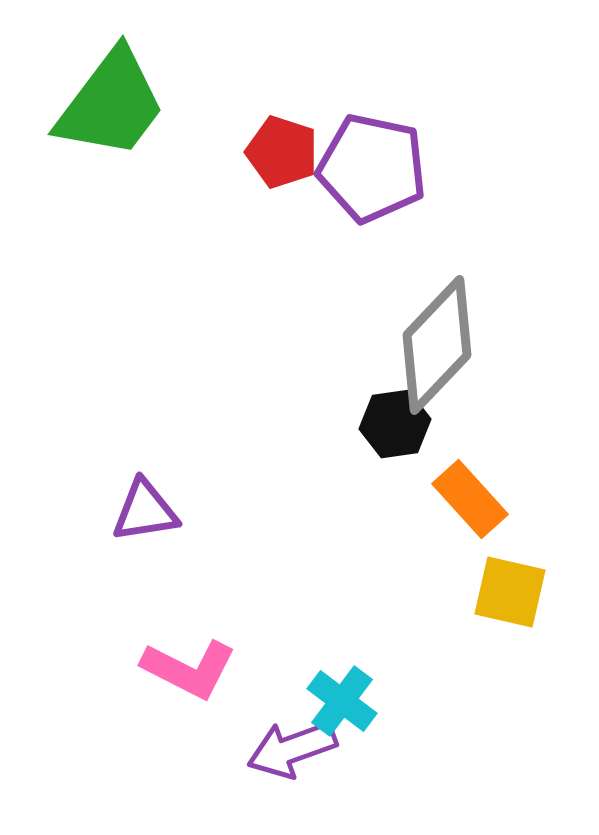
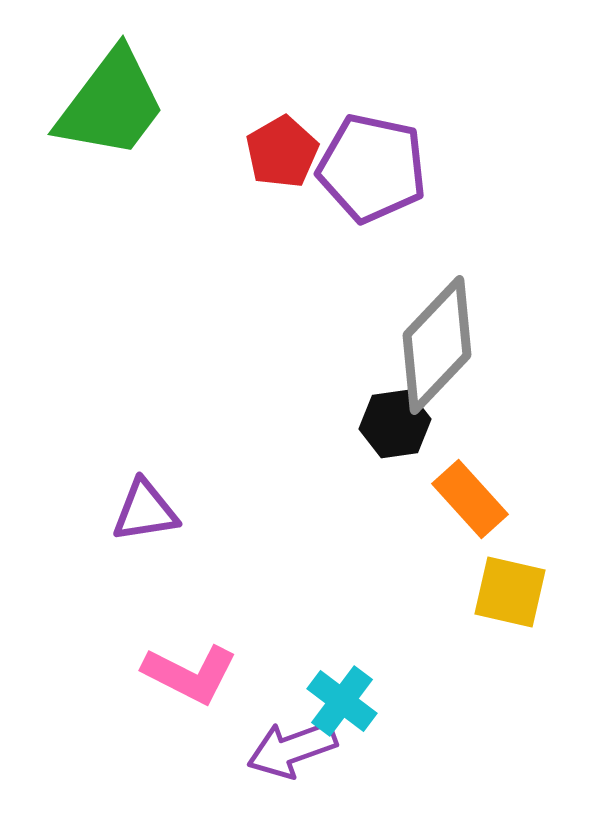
red pentagon: rotated 24 degrees clockwise
pink L-shape: moved 1 px right, 5 px down
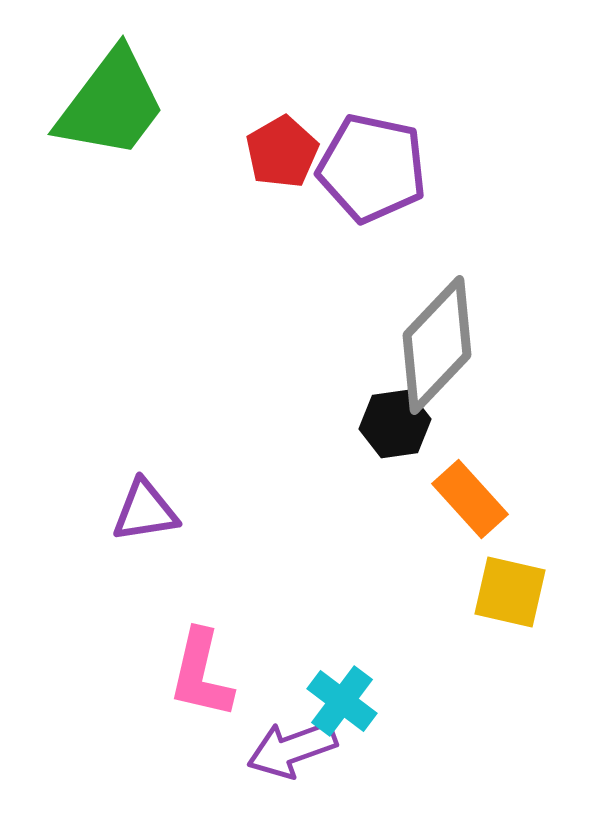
pink L-shape: moved 11 px right; rotated 76 degrees clockwise
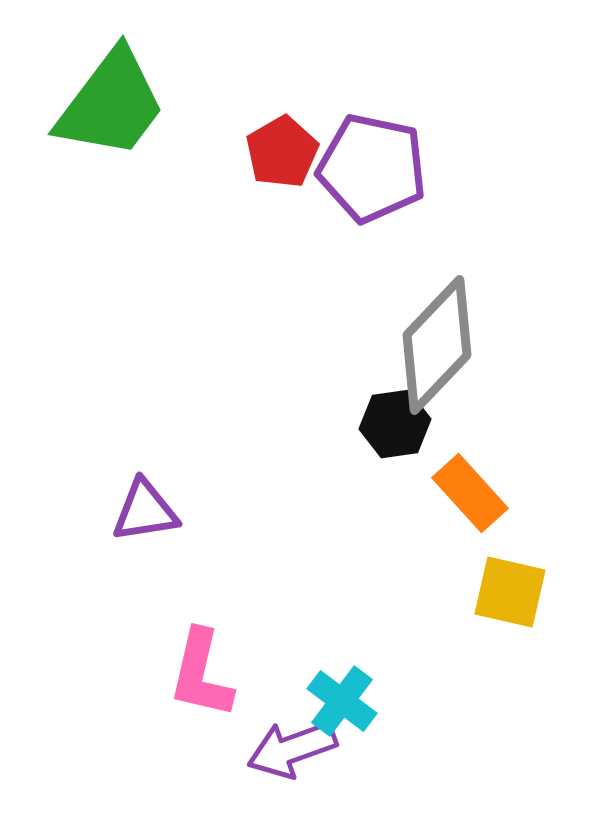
orange rectangle: moved 6 px up
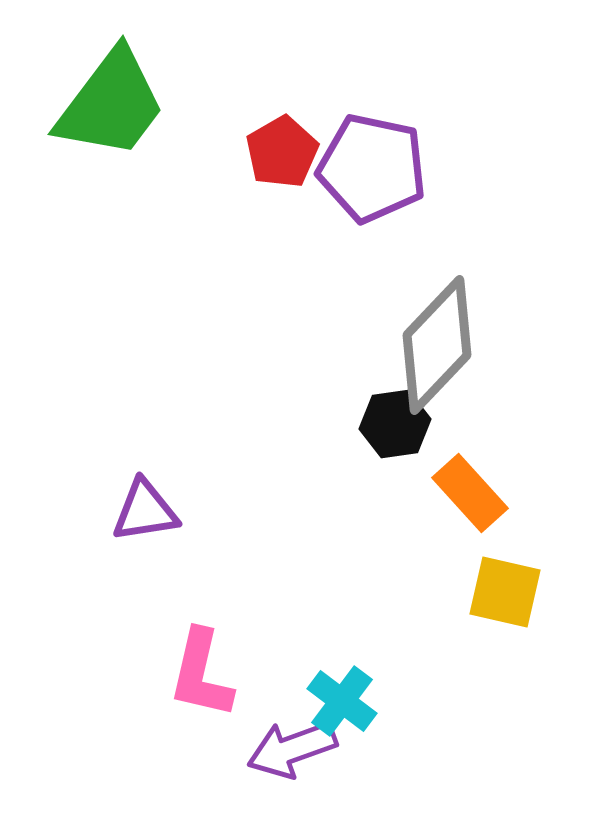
yellow square: moved 5 px left
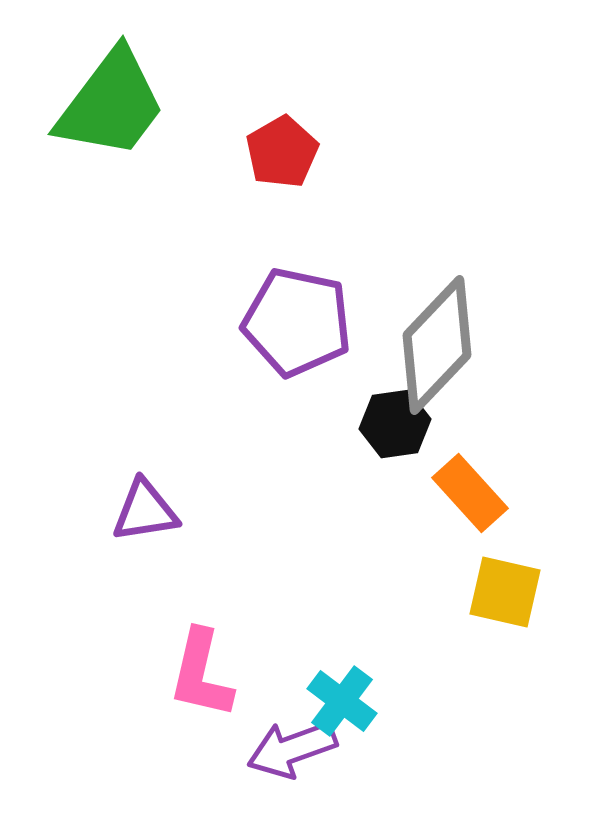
purple pentagon: moved 75 px left, 154 px down
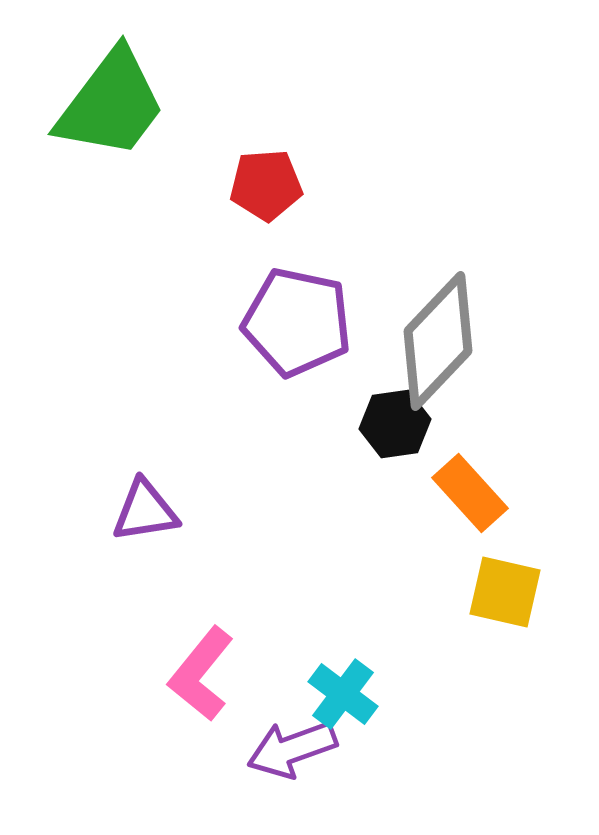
red pentagon: moved 16 px left, 33 px down; rotated 26 degrees clockwise
gray diamond: moved 1 px right, 4 px up
pink L-shape: rotated 26 degrees clockwise
cyan cross: moved 1 px right, 7 px up
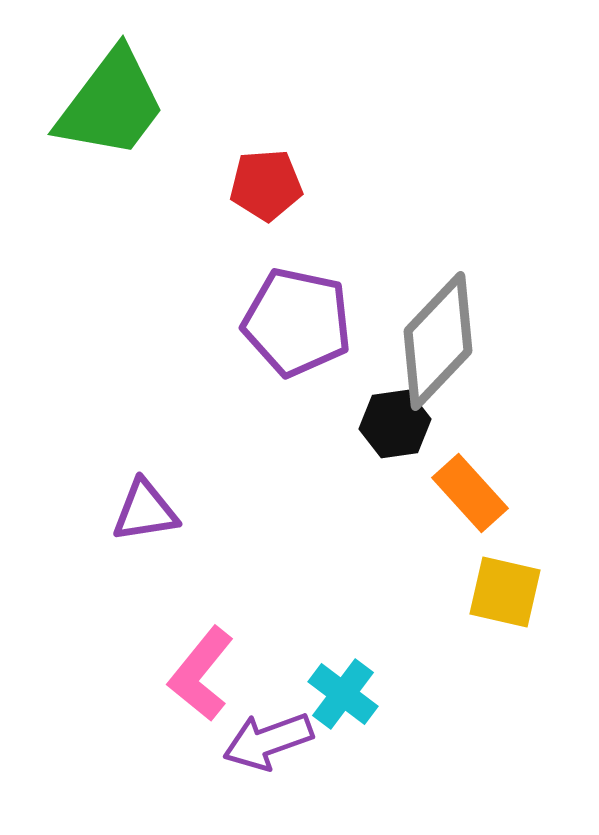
purple arrow: moved 24 px left, 8 px up
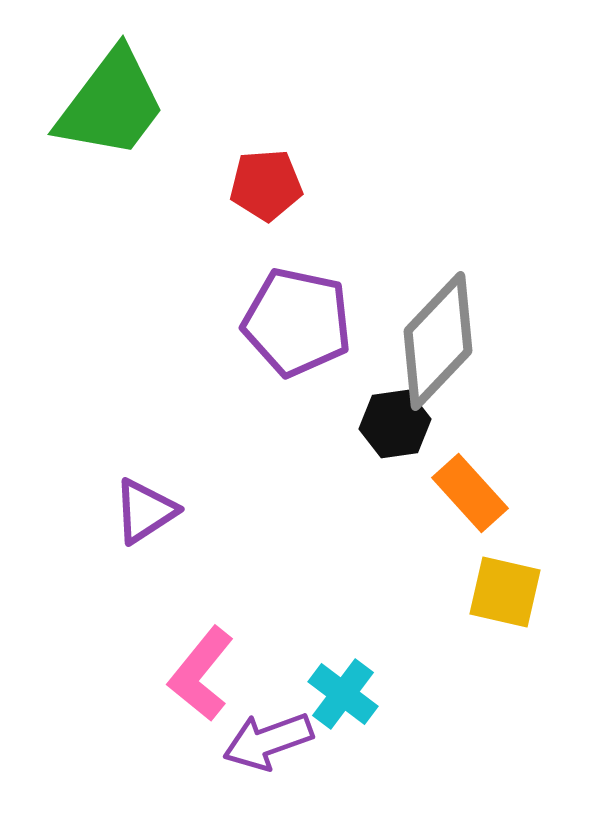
purple triangle: rotated 24 degrees counterclockwise
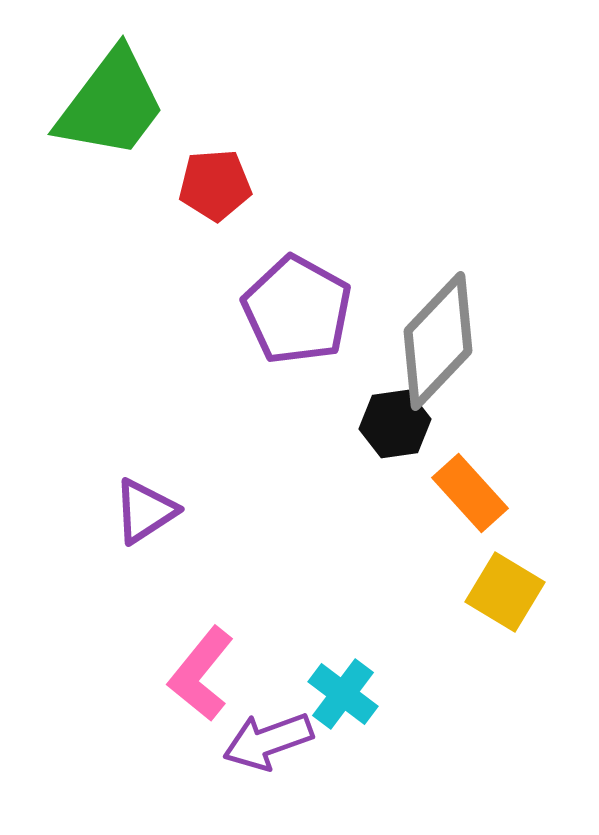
red pentagon: moved 51 px left
purple pentagon: moved 12 px up; rotated 17 degrees clockwise
yellow square: rotated 18 degrees clockwise
